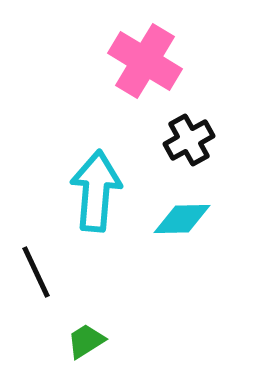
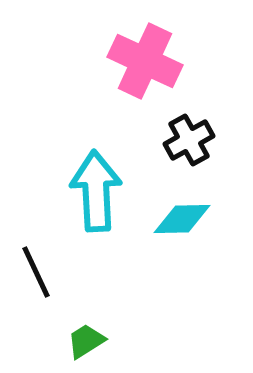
pink cross: rotated 6 degrees counterclockwise
cyan arrow: rotated 8 degrees counterclockwise
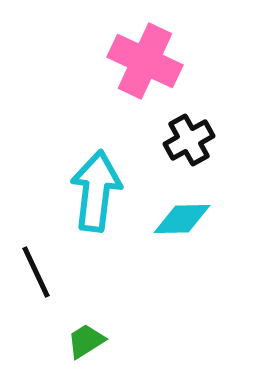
cyan arrow: rotated 10 degrees clockwise
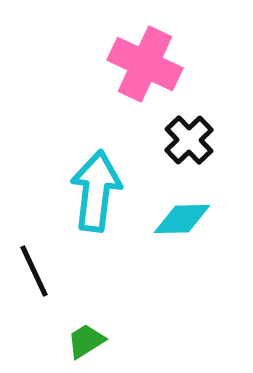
pink cross: moved 3 px down
black cross: rotated 15 degrees counterclockwise
black line: moved 2 px left, 1 px up
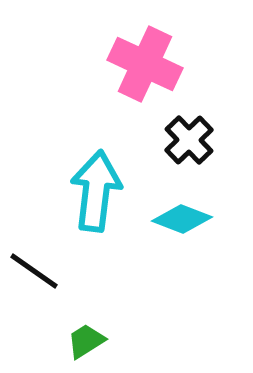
cyan diamond: rotated 22 degrees clockwise
black line: rotated 30 degrees counterclockwise
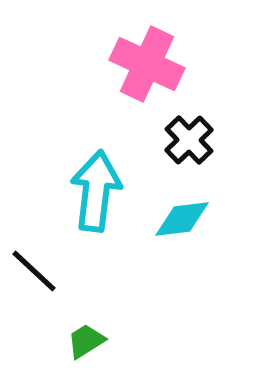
pink cross: moved 2 px right
cyan diamond: rotated 28 degrees counterclockwise
black line: rotated 8 degrees clockwise
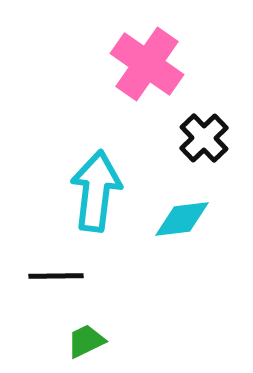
pink cross: rotated 10 degrees clockwise
black cross: moved 15 px right, 2 px up
black line: moved 22 px right, 5 px down; rotated 44 degrees counterclockwise
green trapezoid: rotated 6 degrees clockwise
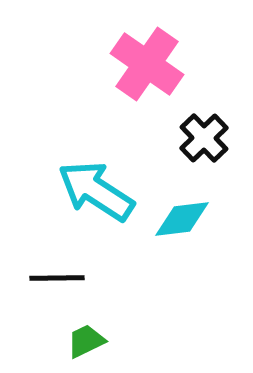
cyan arrow: rotated 64 degrees counterclockwise
black line: moved 1 px right, 2 px down
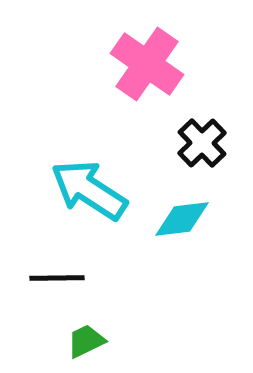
black cross: moved 2 px left, 5 px down
cyan arrow: moved 7 px left, 1 px up
